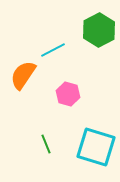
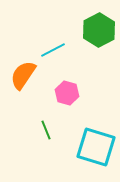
pink hexagon: moved 1 px left, 1 px up
green line: moved 14 px up
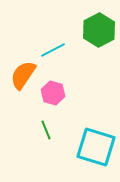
pink hexagon: moved 14 px left
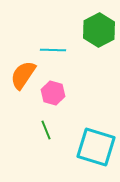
cyan line: rotated 30 degrees clockwise
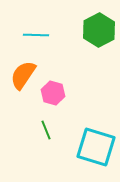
cyan line: moved 17 px left, 15 px up
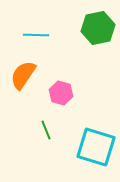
green hexagon: moved 1 px left, 2 px up; rotated 16 degrees clockwise
pink hexagon: moved 8 px right
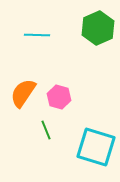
green hexagon: rotated 12 degrees counterclockwise
cyan line: moved 1 px right
orange semicircle: moved 18 px down
pink hexagon: moved 2 px left, 4 px down
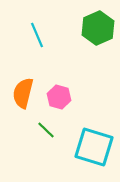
cyan line: rotated 65 degrees clockwise
orange semicircle: rotated 20 degrees counterclockwise
green line: rotated 24 degrees counterclockwise
cyan square: moved 2 px left
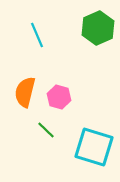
orange semicircle: moved 2 px right, 1 px up
